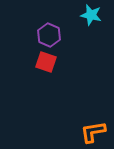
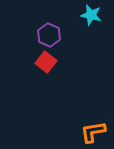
red square: rotated 20 degrees clockwise
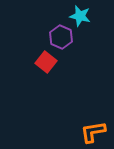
cyan star: moved 11 px left, 1 px down
purple hexagon: moved 12 px right, 2 px down
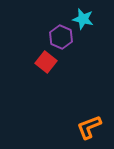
cyan star: moved 3 px right, 3 px down
orange L-shape: moved 4 px left, 5 px up; rotated 12 degrees counterclockwise
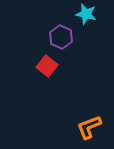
cyan star: moved 3 px right, 5 px up
red square: moved 1 px right, 4 px down
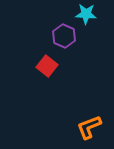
cyan star: rotated 10 degrees counterclockwise
purple hexagon: moved 3 px right, 1 px up
